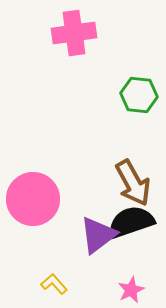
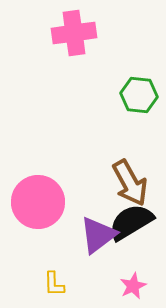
brown arrow: moved 3 px left
pink circle: moved 5 px right, 3 px down
black semicircle: rotated 12 degrees counterclockwise
yellow L-shape: rotated 140 degrees counterclockwise
pink star: moved 2 px right, 4 px up
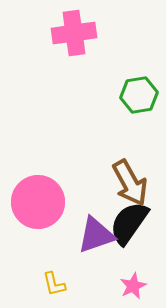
green hexagon: rotated 15 degrees counterclockwise
black semicircle: moved 2 px left, 1 px down; rotated 24 degrees counterclockwise
purple triangle: moved 2 px left; rotated 18 degrees clockwise
yellow L-shape: rotated 12 degrees counterclockwise
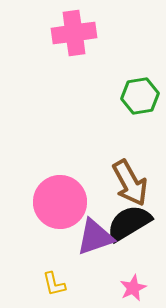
green hexagon: moved 1 px right, 1 px down
pink circle: moved 22 px right
black semicircle: rotated 24 degrees clockwise
purple triangle: moved 1 px left, 2 px down
pink star: moved 2 px down
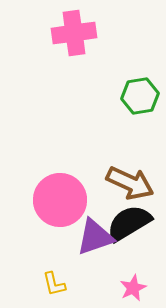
brown arrow: rotated 36 degrees counterclockwise
pink circle: moved 2 px up
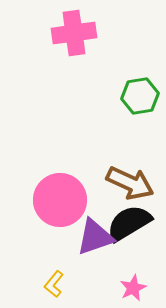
yellow L-shape: rotated 52 degrees clockwise
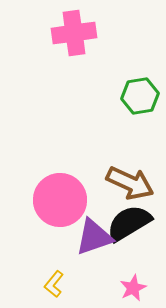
purple triangle: moved 1 px left
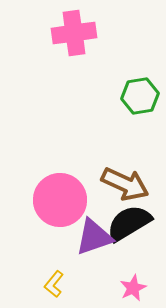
brown arrow: moved 5 px left, 1 px down
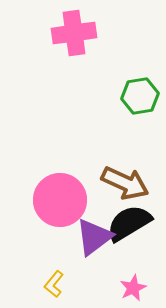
brown arrow: moved 1 px up
purple triangle: rotated 18 degrees counterclockwise
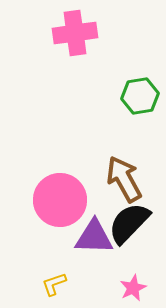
pink cross: moved 1 px right
brown arrow: moved 1 px left, 4 px up; rotated 144 degrees counterclockwise
black semicircle: rotated 15 degrees counterclockwise
purple triangle: rotated 39 degrees clockwise
yellow L-shape: rotated 32 degrees clockwise
